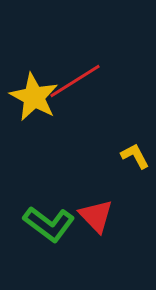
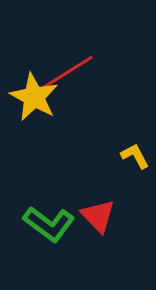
red line: moved 7 px left, 9 px up
red triangle: moved 2 px right
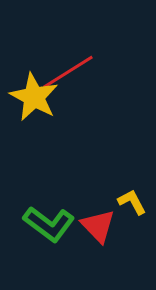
yellow L-shape: moved 3 px left, 46 px down
red triangle: moved 10 px down
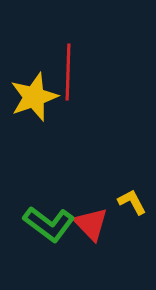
red line: rotated 56 degrees counterclockwise
yellow star: rotated 24 degrees clockwise
red triangle: moved 7 px left, 2 px up
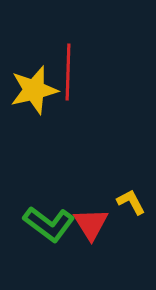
yellow star: moved 7 px up; rotated 6 degrees clockwise
yellow L-shape: moved 1 px left
red triangle: rotated 12 degrees clockwise
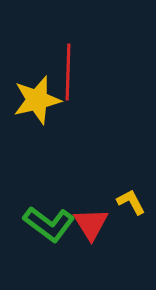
yellow star: moved 3 px right, 10 px down
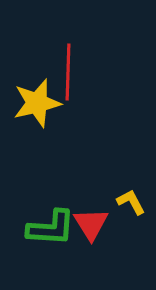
yellow star: moved 3 px down
green L-shape: moved 2 px right, 4 px down; rotated 33 degrees counterclockwise
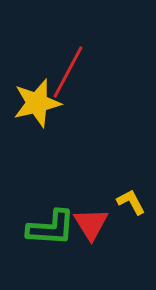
red line: rotated 26 degrees clockwise
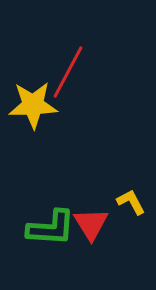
yellow star: moved 4 px left, 2 px down; rotated 12 degrees clockwise
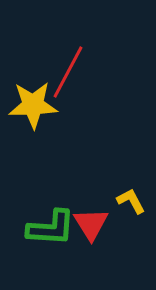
yellow L-shape: moved 1 px up
